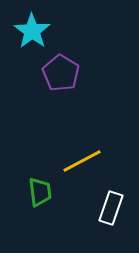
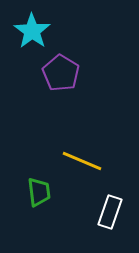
yellow line: rotated 51 degrees clockwise
green trapezoid: moved 1 px left
white rectangle: moved 1 px left, 4 px down
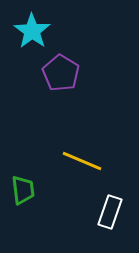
green trapezoid: moved 16 px left, 2 px up
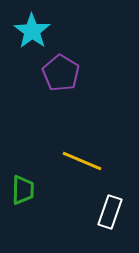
green trapezoid: rotated 8 degrees clockwise
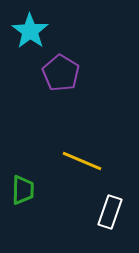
cyan star: moved 2 px left
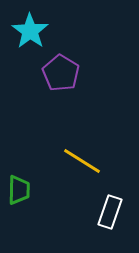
yellow line: rotated 9 degrees clockwise
green trapezoid: moved 4 px left
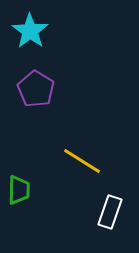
purple pentagon: moved 25 px left, 16 px down
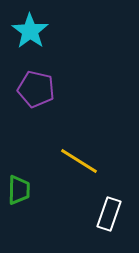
purple pentagon: rotated 18 degrees counterclockwise
yellow line: moved 3 px left
white rectangle: moved 1 px left, 2 px down
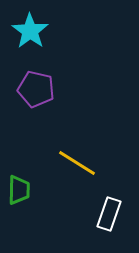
yellow line: moved 2 px left, 2 px down
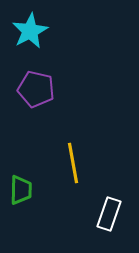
cyan star: rotated 9 degrees clockwise
yellow line: moved 4 px left; rotated 48 degrees clockwise
green trapezoid: moved 2 px right
